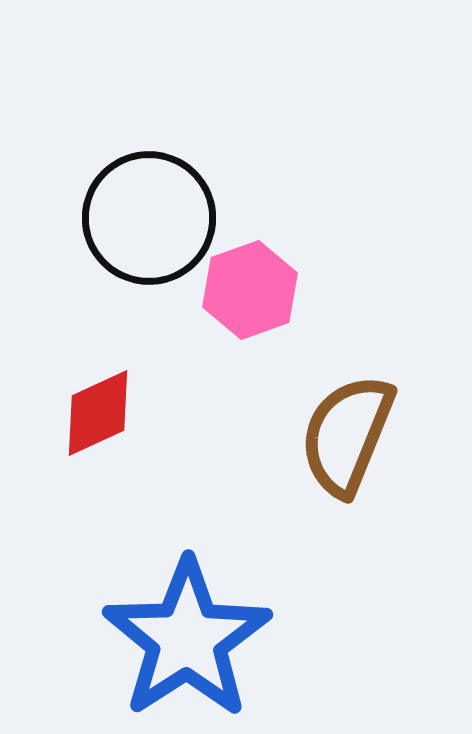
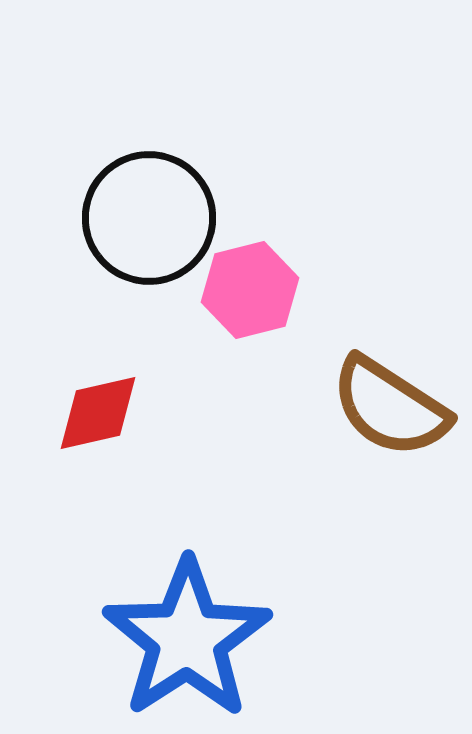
pink hexagon: rotated 6 degrees clockwise
red diamond: rotated 12 degrees clockwise
brown semicircle: moved 43 px right, 28 px up; rotated 79 degrees counterclockwise
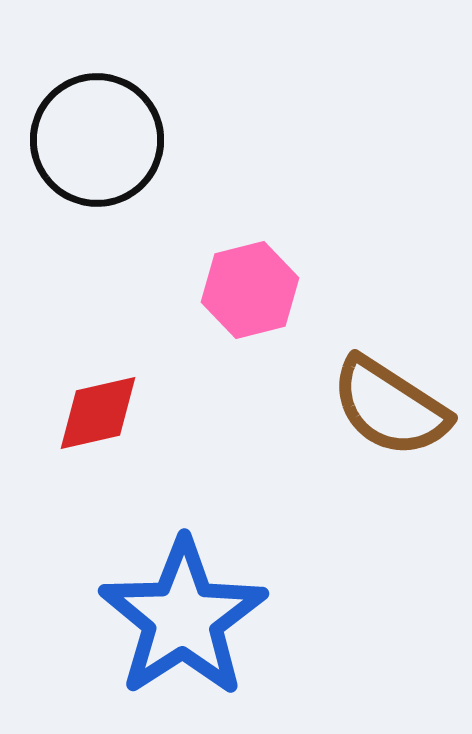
black circle: moved 52 px left, 78 px up
blue star: moved 4 px left, 21 px up
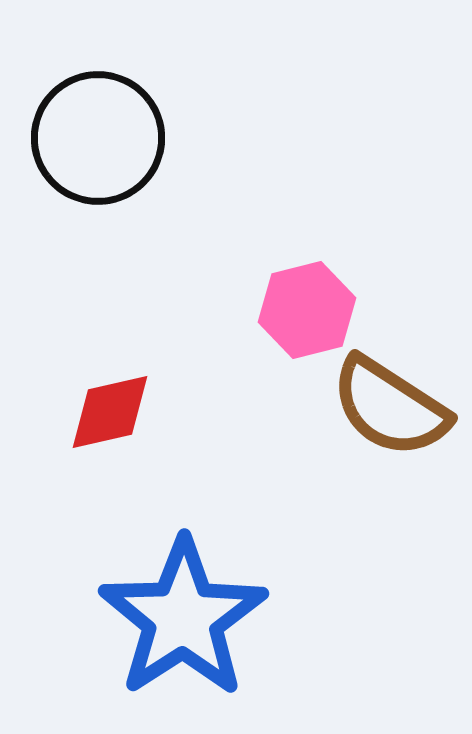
black circle: moved 1 px right, 2 px up
pink hexagon: moved 57 px right, 20 px down
red diamond: moved 12 px right, 1 px up
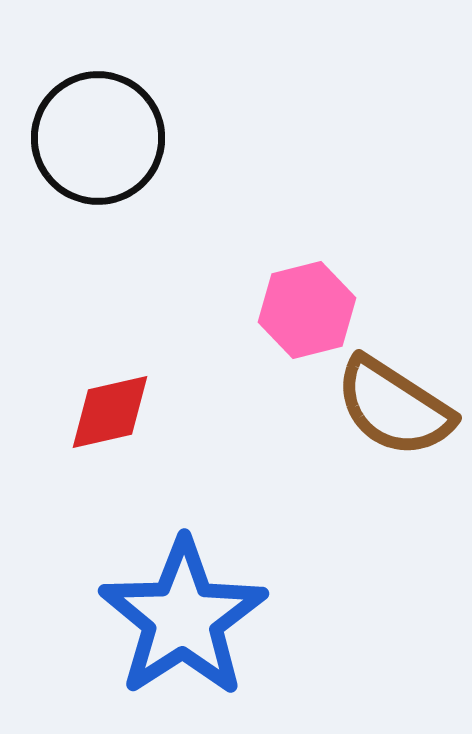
brown semicircle: moved 4 px right
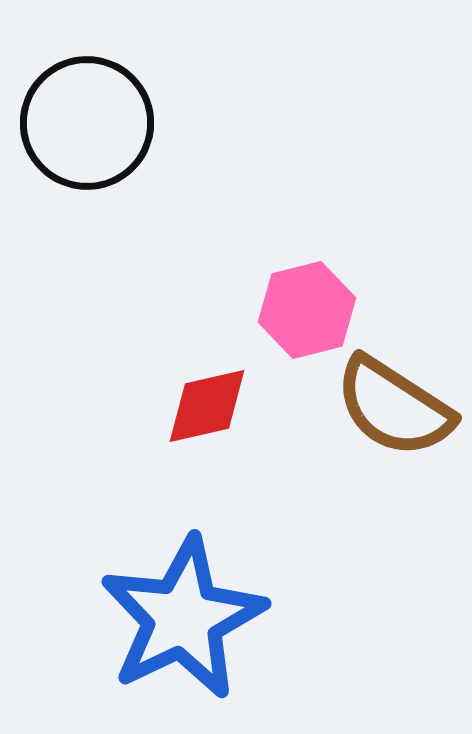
black circle: moved 11 px left, 15 px up
red diamond: moved 97 px right, 6 px up
blue star: rotated 7 degrees clockwise
